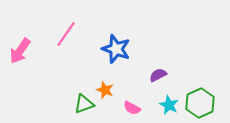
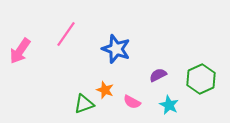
green hexagon: moved 1 px right, 24 px up
pink semicircle: moved 6 px up
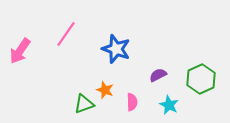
pink semicircle: rotated 120 degrees counterclockwise
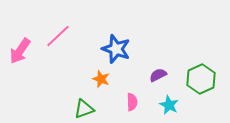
pink line: moved 8 px left, 2 px down; rotated 12 degrees clockwise
orange star: moved 4 px left, 11 px up
green triangle: moved 5 px down
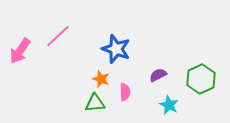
pink semicircle: moved 7 px left, 10 px up
green triangle: moved 11 px right, 6 px up; rotated 15 degrees clockwise
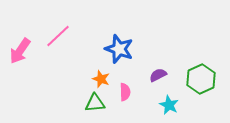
blue star: moved 3 px right
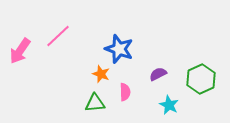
purple semicircle: moved 1 px up
orange star: moved 5 px up
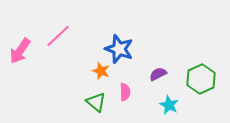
orange star: moved 3 px up
green triangle: moved 1 px right, 1 px up; rotated 45 degrees clockwise
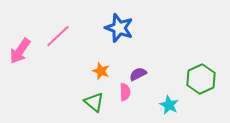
blue star: moved 21 px up
purple semicircle: moved 20 px left
green triangle: moved 2 px left
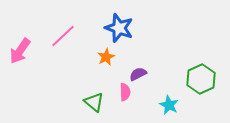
pink line: moved 5 px right
orange star: moved 5 px right, 14 px up; rotated 24 degrees clockwise
